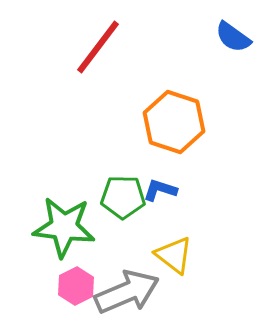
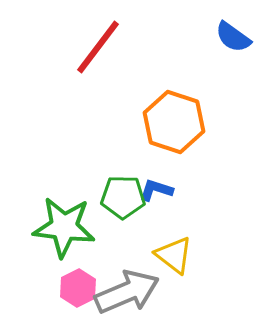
blue L-shape: moved 4 px left
pink hexagon: moved 2 px right, 2 px down
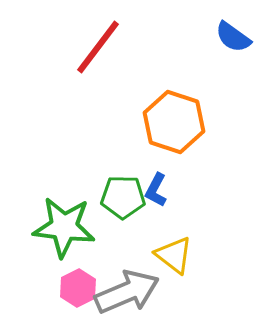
blue L-shape: rotated 80 degrees counterclockwise
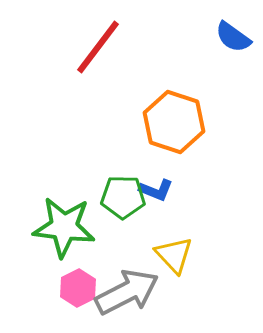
blue L-shape: rotated 96 degrees counterclockwise
yellow triangle: rotated 9 degrees clockwise
gray arrow: rotated 4 degrees counterclockwise
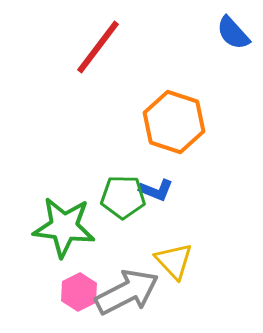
blue semicircle: moved 4 px up; rotated 12 degrees clockwise
yellow triangle: moved 6 px down
pink hexagon: moved 1 px right, 4 px down
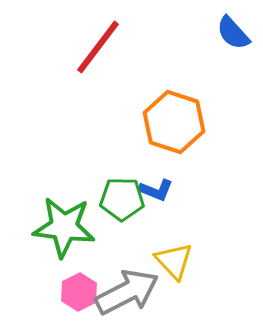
green pentagon: moved 1 px left, 2 px down
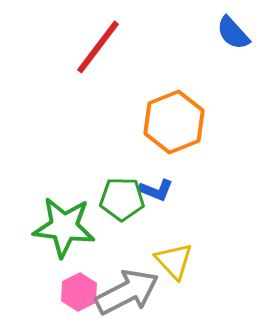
orange hexagon: rotated 20 degrees clockwise
